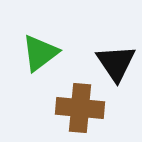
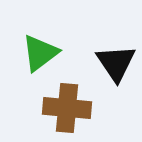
brown cross: moved 13 px left
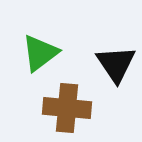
black triangle: moved 1 px down
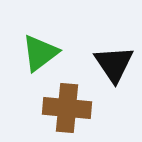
black triangle: moved 2 px left
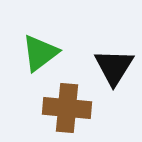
black triangle: moved 3 px down; rotated 6 degrees clockwise
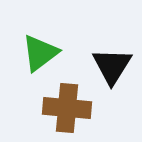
black triangle: moved 2 px left, 1 px up
